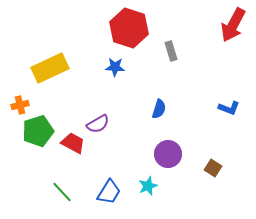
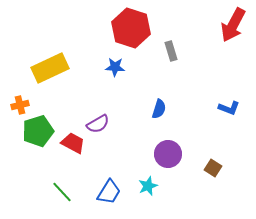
red hexagon: moved 2 px right
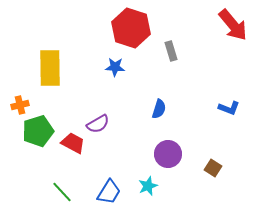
red arrow: rotated 68 degrees counterclockwise
yellow rectangle: rotated 66 degrees counterclockwise
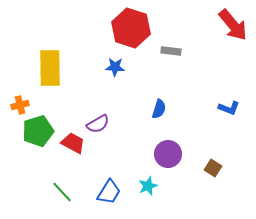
gray rectangle: rotated 66 degrees counterclockwise
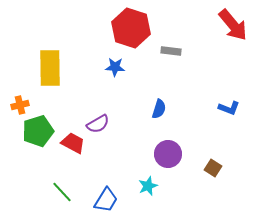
blue trapezoid: moved 3 px left, 8 px down
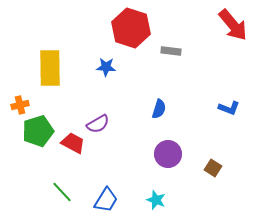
blue star: moved 9 px left
cyan star: moved 8 px right, 14 px down; rotated 30 degrees counterclockwise
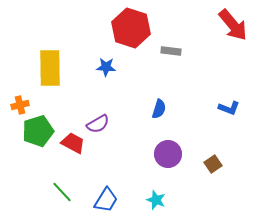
brown square: moved 4 px up; rotated 24 degrees clockwise
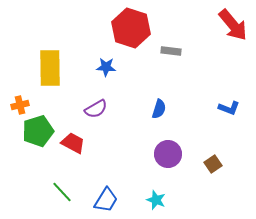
purple semicircle: moved 2 px left, 15 px up
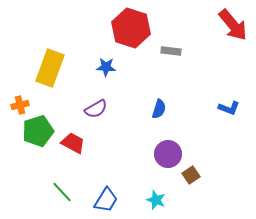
yellow rectangle: rotated 21 degrees clockwise
brown square: moved 22 px left, 11 px down
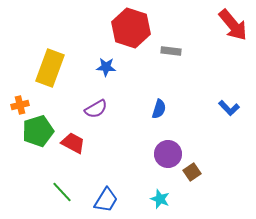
blue L-shape: rotated 25 degrees clockwise
brown square: moved 1 px right, 3 px up
cyan star: moved 4 px right, 1 px up
